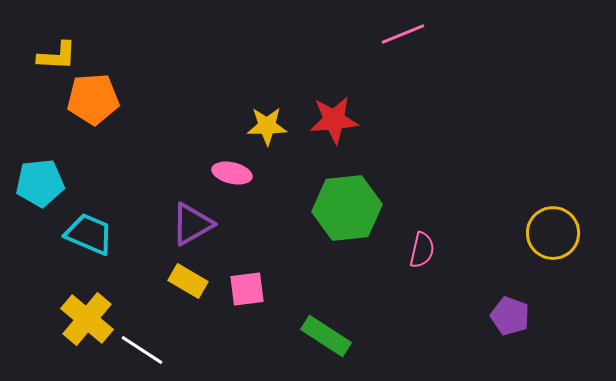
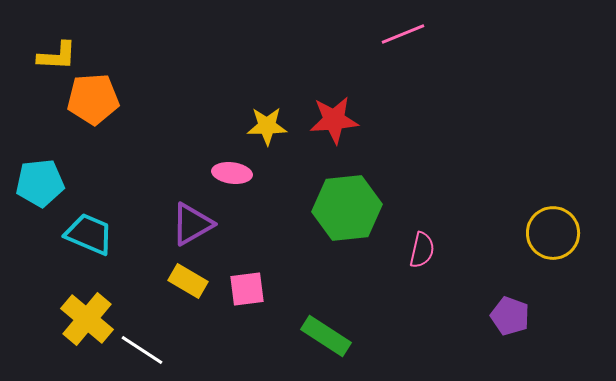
pink ellipse: rotated 6 degrees counterclockwise
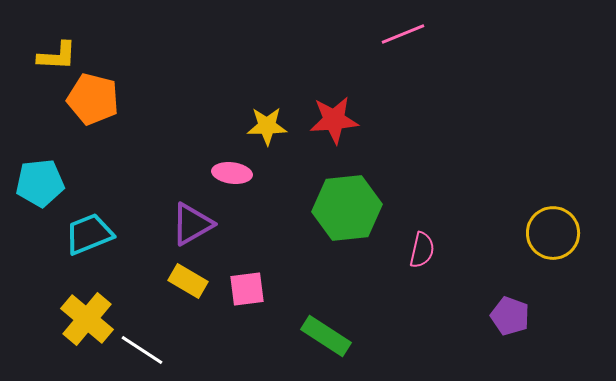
orange pentagon: rotated 18 degrees clockwise
cyan trapezoid: rotated 45 degrees counterclockwise
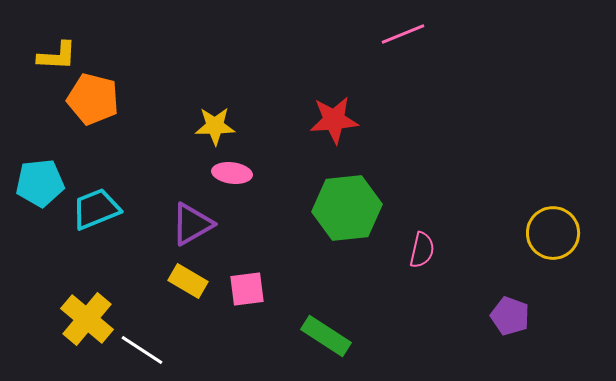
yellow star: moved 52 px left
cyan trapezoid: moved 7 px right, 25 px up
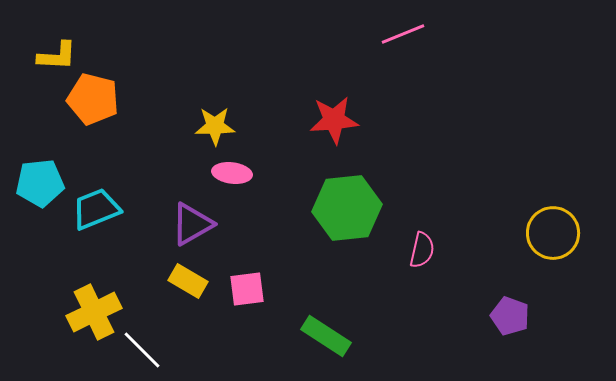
yellow cross: moved 7 px right, 7 px up; rotated 24 degrees clockwise
white line: rotated 12 degrees clockwise
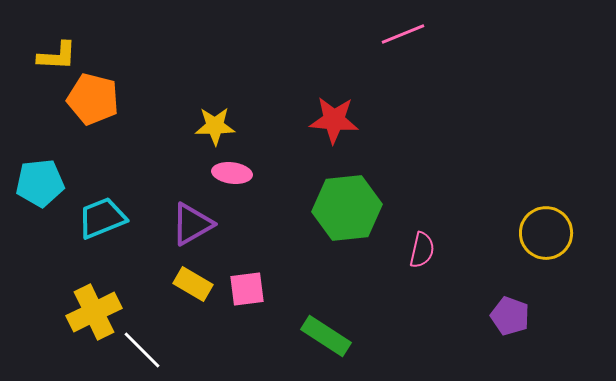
red star: rotated 9 degrees clockwise
cyan trapezoid: moved 6 px right, 9 px down
yellow circle: moved 7 px left
yellow rectangle: moved 5 px right, 3 px down
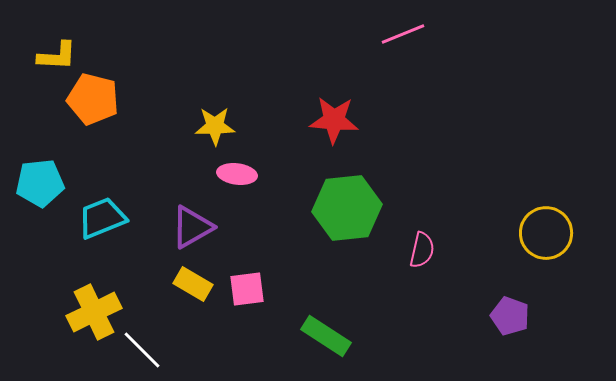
pink ellipse: moved 5 px right, 1 px down
purple triangle: moved 3 px down
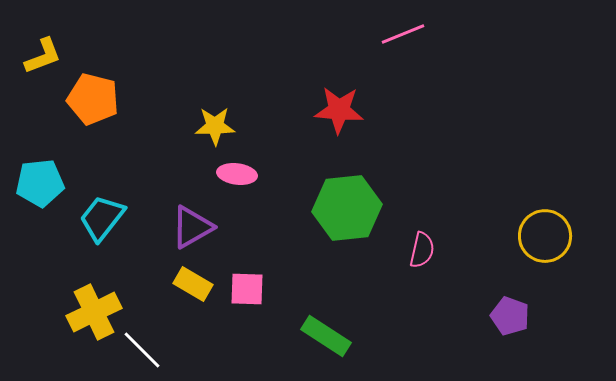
yellow L-shape: moved 14 px left; rotated 24 degrees counterclockwise
red star: moved 5 px right, 10 px up
cyan trapezoid: rotated 30 degrees counterclockwise
yellow circle: moved 1 px left, 3 px down
pink square: rotated 9 degrees clockwise
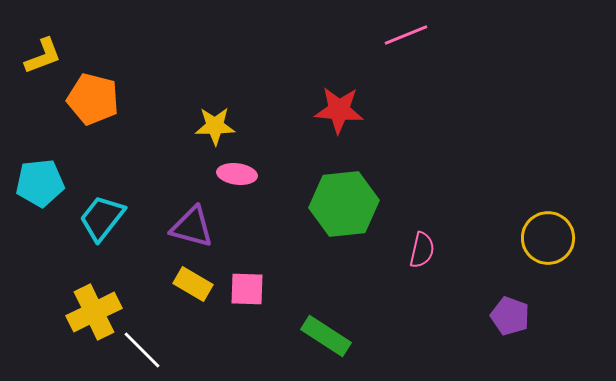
pink line: moved 3 px right, 1 px down
green hexagon: moved 3 px left, 4 px up
purple triangle: rotated 45 degrees clockwise
yellow circle: moved 3 px right, 2 px down
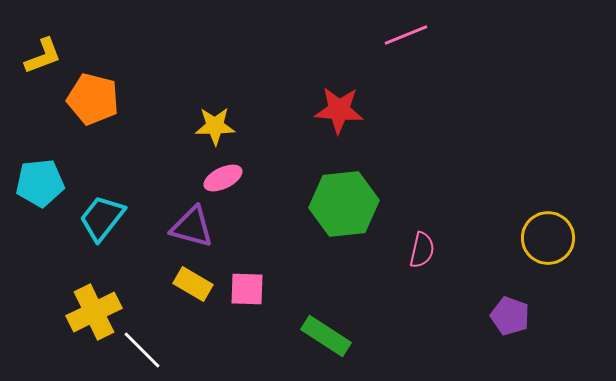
pink ellipse: moved 14 px left, 4 px down; rotated 33 degrees counterclockwise
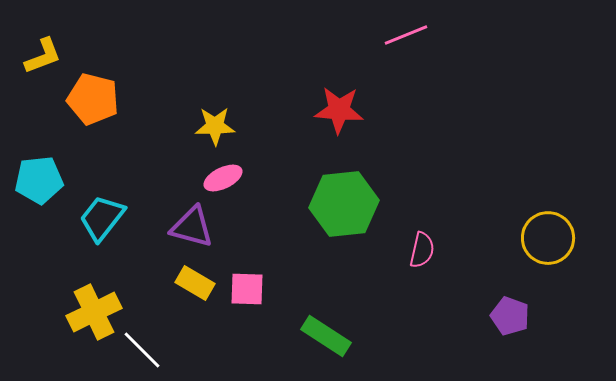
cyan pentagon: moved 1 px left, 3 px up
yellow rectangle: moved 2 px right, 1 px up
